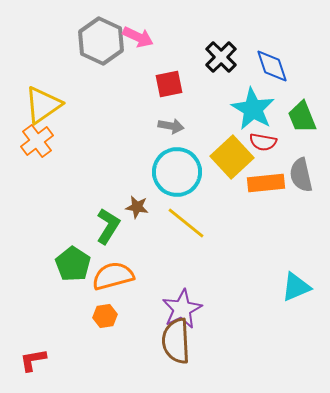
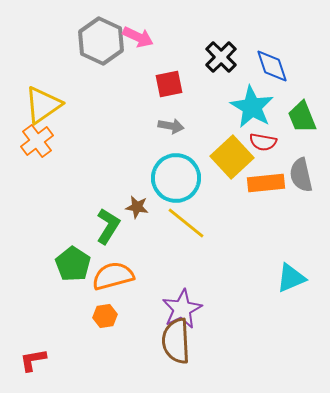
cyan star: moved 1 px left, 2 px up
cyan circle: moved 1 px left, 6 px down
cyan triangle: moved 5 px left, 9 px up
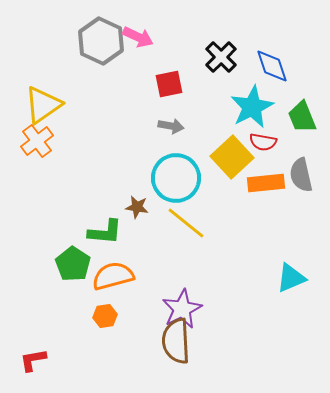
cyan star: rotated 15 degrees clockwise
green L-shape: moved 3 px left, 6 px down; rotated 63 degrees clockwise
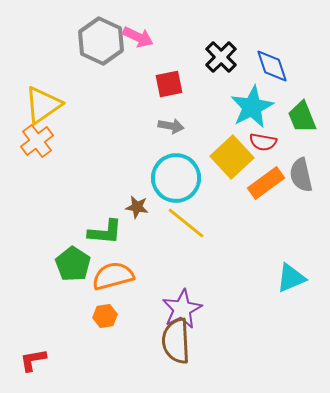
orange rectangle: rotated 30 degrees counterclockwise
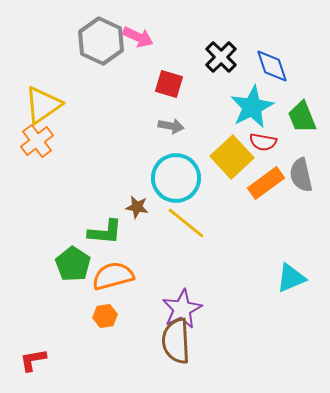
red square: rotated 28 degrees clockwise
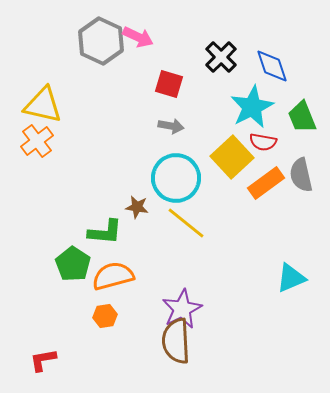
yellow triangle: rotated 48 degrees clockwise
red L-shape: moved 10 px right
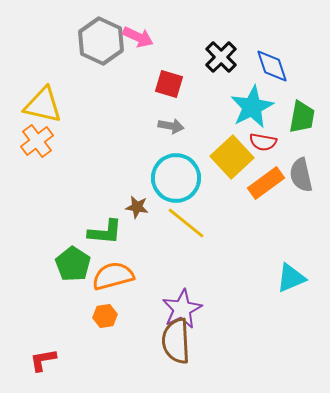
green trapezoid: rotated 148 degrees counterclockwise
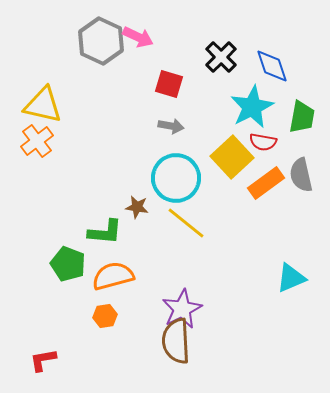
green pentagon: moved 5 px left; rotated 12 degrees counterclockwise
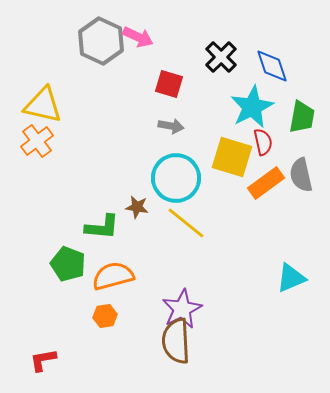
red semicircle: rotated 112 degrees counterclockwise
yellow square: rotated 30 degrees counterclockwise
green L-shape: moved 3 px left, 5 px up
